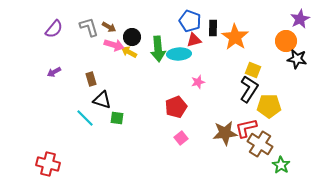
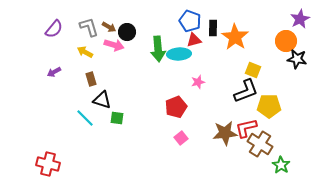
black circle: moved 5 px left, 5 px up
yellow arrow: moved 44 px left
black L-shape: moved 3 px left, 2 px down; rotated 36 degrees clockwise
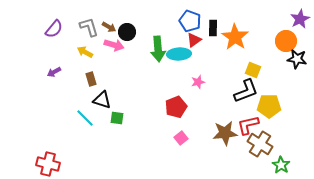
red triangle: rotated 21 degrees counterclockwise
red L-shape: moved 2 px right, 3 px up
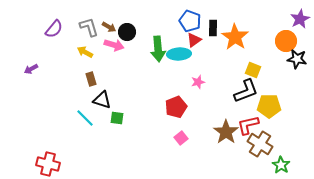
purple arrow: moved 23 px left, 3 px up
brown star: moved 1 px right, 1 px up; rotated 30 degrees counterclockwise
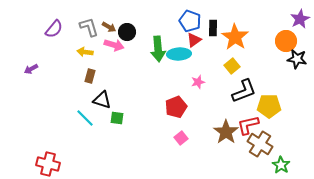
yellow arrow: rotated 21 degrees counterclockwise
yellow square: moved 21 px left, 4 px up; rotated 28 degrees clockwise
brown rectangle: moved 1 px left, 3 px up; rotated 32 degrees clockwise
black L-shape: moved 2 px left
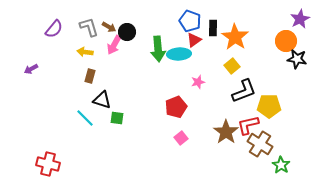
pink arrow: rotated 102 degrees clockwise
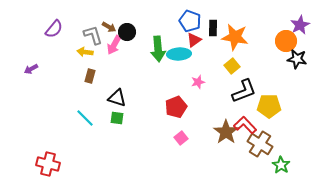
purple star: moved 6 px down
gray L-shape: moved 4 px right, 8 px down
orange star: rotated 24 degrees counterclockwise
black triangle: moved 15 px right, 2 px up
red L-shape: moved 3 px left; rotated 60 degrees clockwise
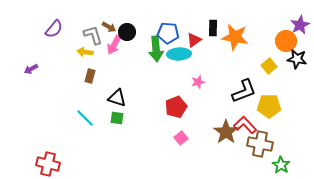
blue pentagon: moved 22 px left, 12 px down; rotated 15 degrees counterclockwise
green arrow: moved 2 px left
yellow square: moved 37 px right
brown cross: rotated 20 degrees counterclockwise
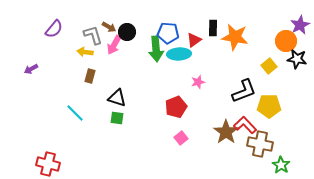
cyan line: moved 10 px left, 5 px up
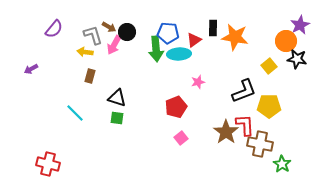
red L-shape: rotated 40 degrees clockwise
green star: moved 1 px right, 1 px up
